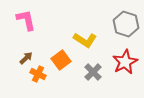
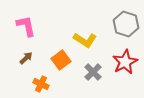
pink L-shape: moved 6 px down
orange cross: moved 3 px right, 10 px down
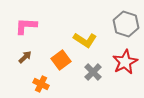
pink L-shape: rotated 75 degrees counterclockwise
brown arrow: moved 1 px left, 1 px up
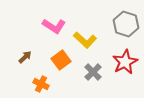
pink L-shape: moved 28 px right; rotated 150 degrees counterclockwise
yellow L-shape: rotated 10 degrees clockwise
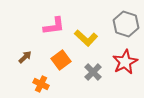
pink L-shape: rotated 40 degrees counterclockwise
yellow L-shape: moved 1 px right, 2 px up
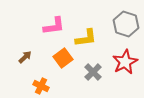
yellow L-shape: rotated 50 degrees counterclockwise
orange square: moved 2 px right, 2 px up
orange cross: moved 2 px down
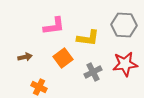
gray hexagon: moved 2 px left, 1 px down; rotated 15 degrees counterclockwise
yellow L-shape: moved 2 px right; rotated 15 degrees clockwise
brown arrow: rotated 32 degrees clockwise
red star: moved 2 px down; rotated 20 degrees clockwise
gray cross: rotated 18 degrees clockwise
orange cross: moved 2 px left, 1 px down
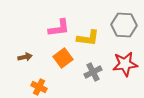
pink L-shape: moved 5 px right, 2 px down
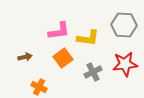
pink L-shape: moved 3 px down
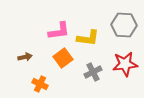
orange cross: moved 1 px right, 3 px up
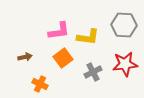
yellow L-shape: moved 1 px up
